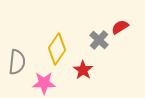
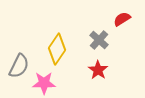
red semicircle: moved 2 px right, 8 px up
gray semicircle: moved 2 px right, 4 px down; rotated 20 degrees clockwise
red star: moved 15 px right
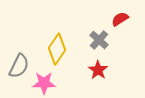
red semicircle: moved 2 px left
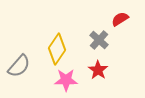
gray semicircle: rotated 15 degrees clockwise
pink star: moved 22 px right, 3 px up
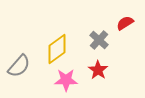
red semicircle: moved 5 px right, 4 px down
yellow diamond: rotated 20 degrees clockwise
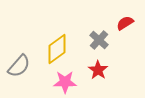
pink star: moved 1 px left, 2 px down
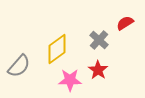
pink star: moved 5 px right, 2 px up
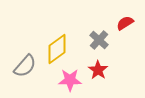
gray semicircle: moved 6 px right
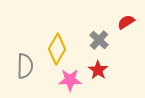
red semicircle: moved 1 px right, 1 px up
yellow diamond: rotated 24 degrees counterclockwise
gray semicircle: rotated 40 degrees counterclockwise
